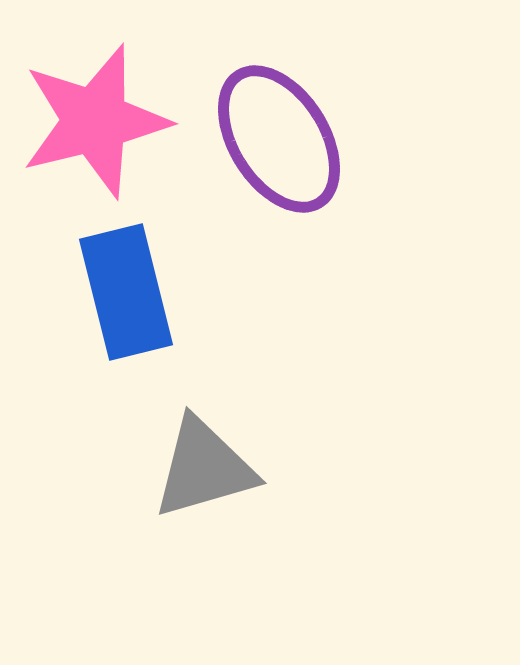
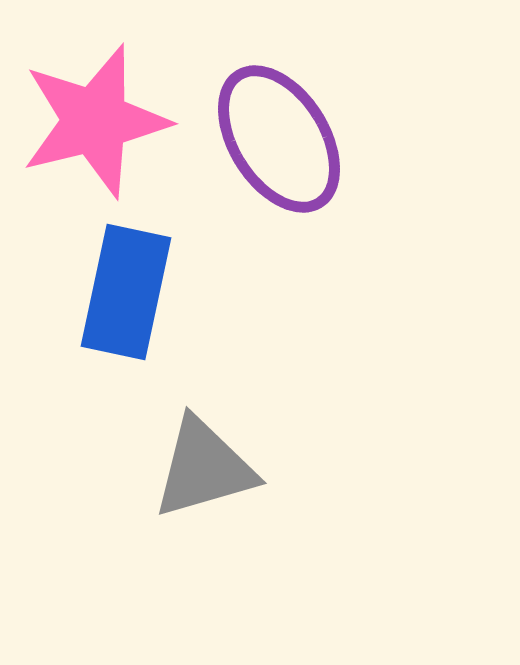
blue rectangle: rotated 26 degrees clockwise
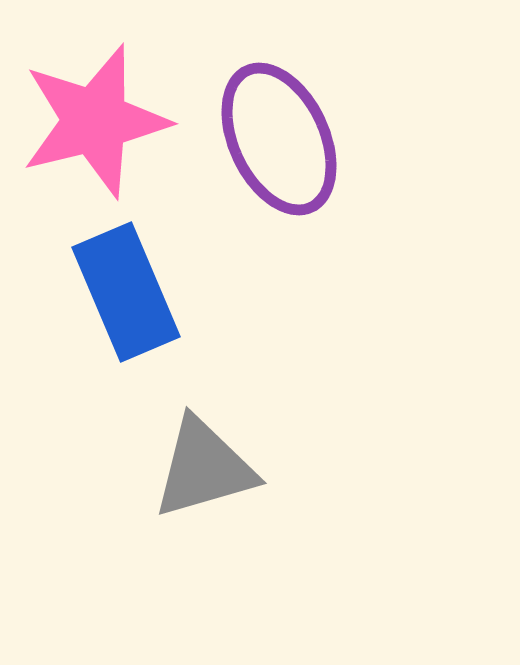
purple ellipse: rotated 7 degrees clockwise
blue rectangle: rotated 35 degrees counterclockwise
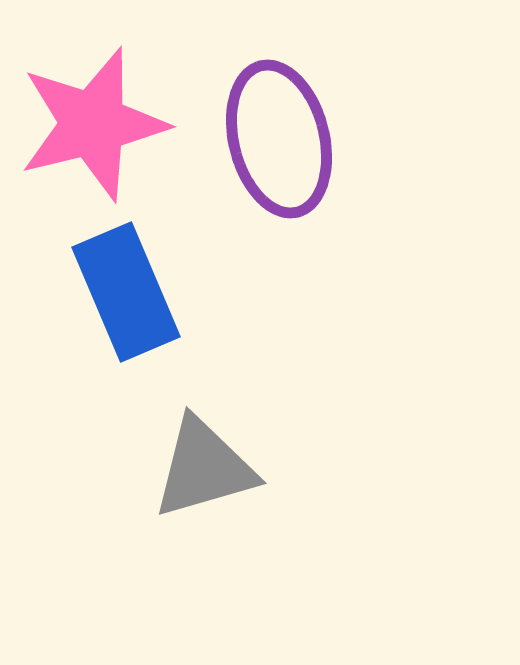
pink star: moved 2 px left, 3 px down
purple ellipse: rotated 11 degrees clockwise
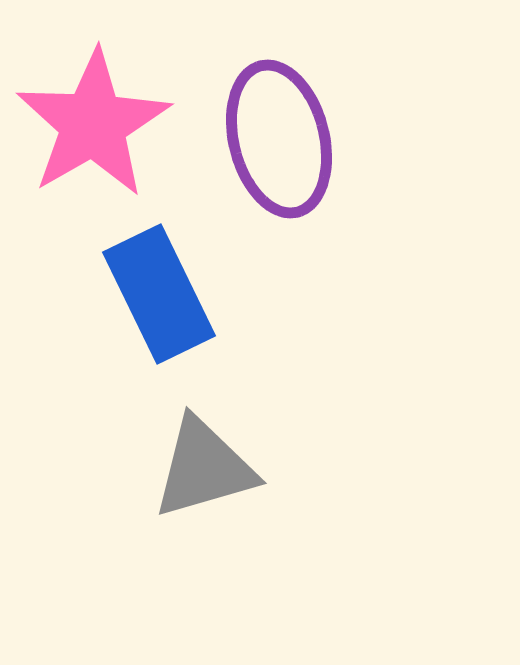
pink star: rotated 16 degrees counterclockwise
blue rectangle: moved 33 px right, 2 px down; rotated 3 degrees counterclockwise
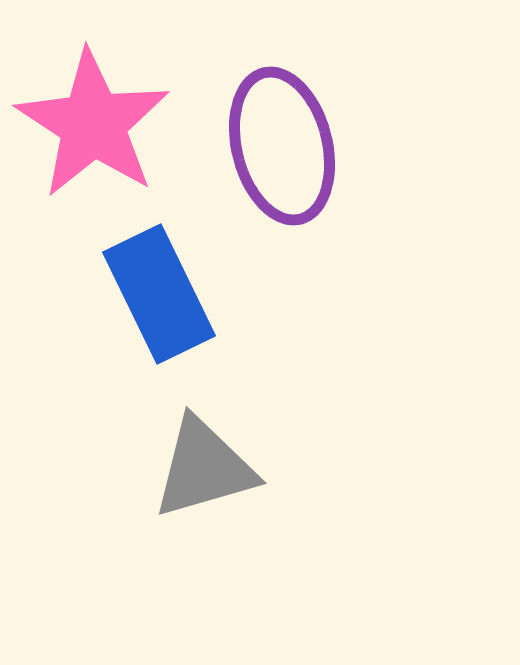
pink star: rotated 9 degrees counterclockwise
purple ellipse: moved 3 px right, 7 px down
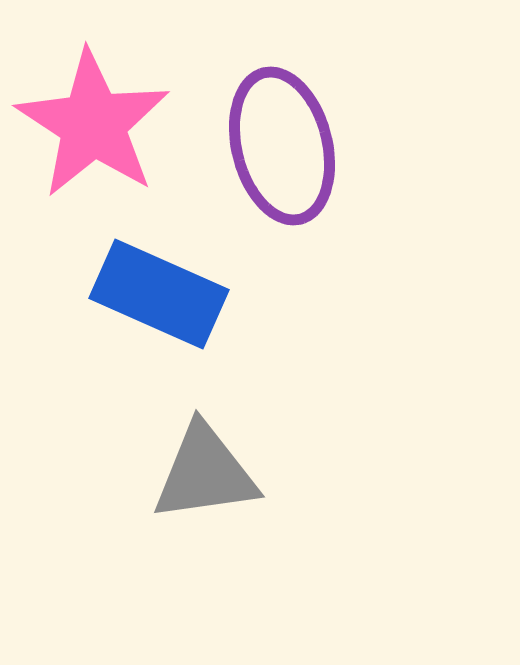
blue rectangle: rotated 40 degrees counterclockwise
gray triangle: moved 1 px right, 5 px down; rotated 8 degrees clockwise
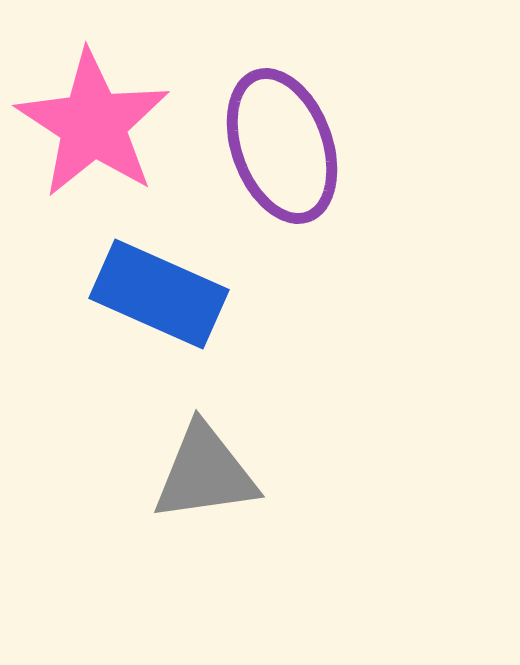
purple ellipse: rotated 6 degrees counterclockwise
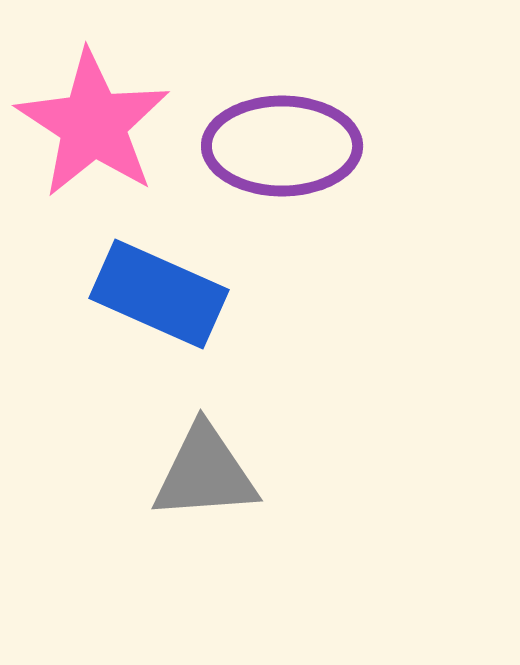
purple ellipse: rotated 70 degrees counterclockwise
gray triangle: rotated 4 degrees clockwise
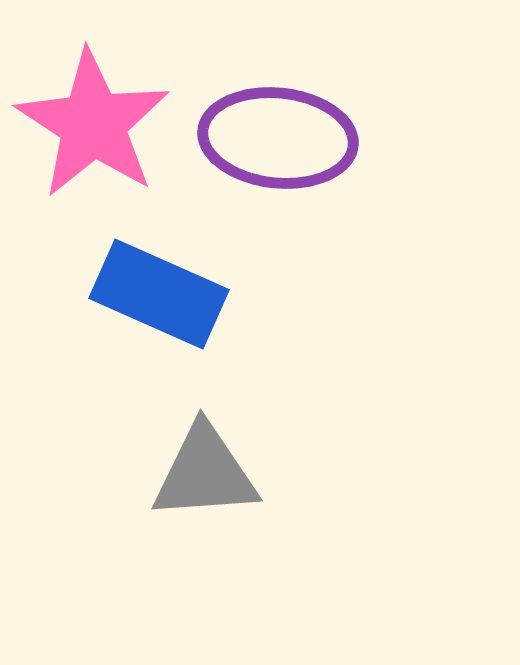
purple ellipse: moved 4 px left, 8 px up; rotated 6 degrees clockwise
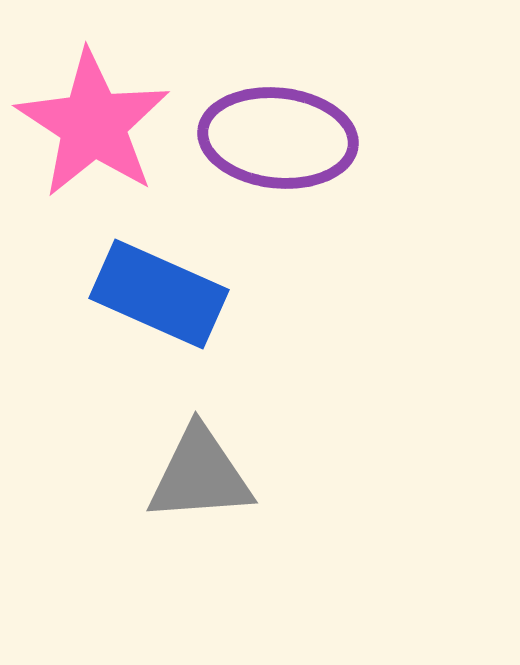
gray triangle: moved 5 px left, 2 px down
